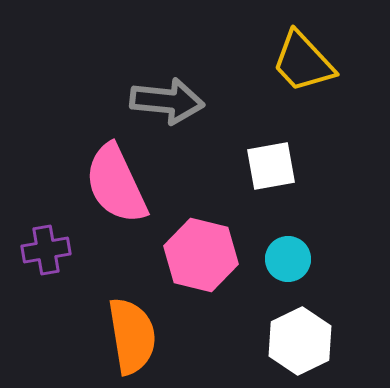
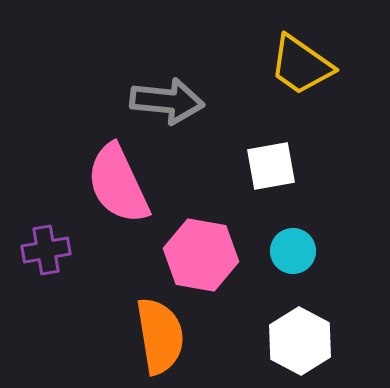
yellow trapezoid: moved 2 px left, 3 px down; rotated 12 degrees counterclockwise
pink semicircle: moved 2 px right
pink hexagon: rotated 4 degrees counterclockwise
cyan circle: moved 5 px right, 8 px up
orange semicircle: moved 28 px right
white hexagon: rotated 6 degrees counterclockwise
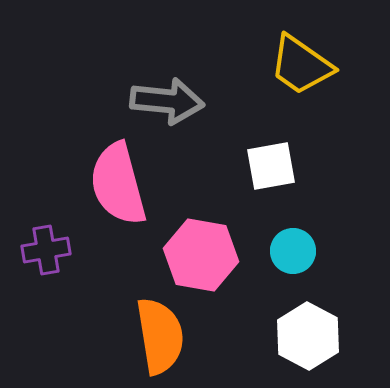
pink semicircle: rotated 10 degrees clockwise
white hexagon: moved 8 px right, 5 px up
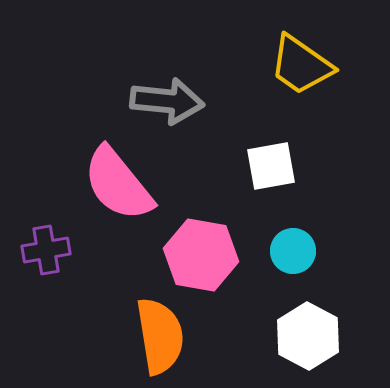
pink semicircle: rotated 24 degrees counterclockwise
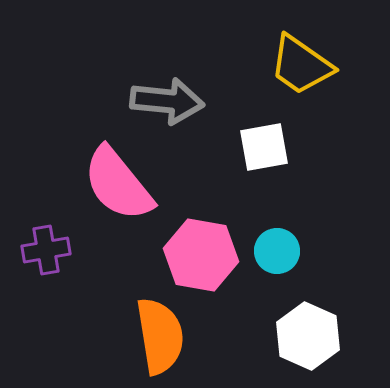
white square: moved 7 px left, 19 px up
cyan circle: moved 16 px left
white hexagon: rotated 4 degrees counterclockwise
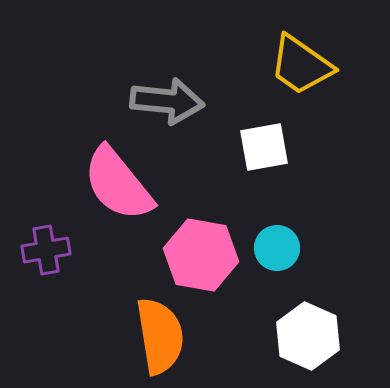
cyan circle: moved 3 px up
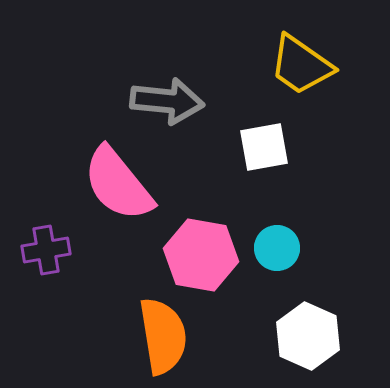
orange semicircle: moved 3 px right
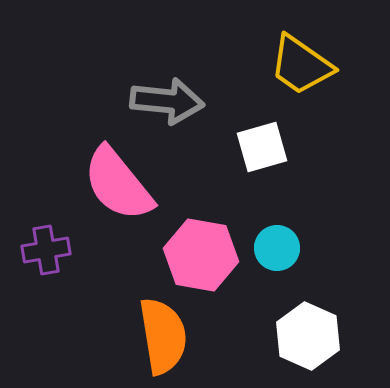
white square: moved 2 px left; rotated 6 degrees counterclockwise
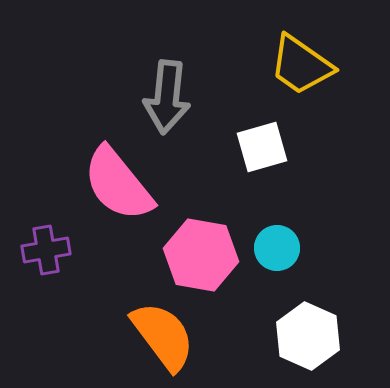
gray arrow: moved 4 px up; rotated 90 degrees clockwise
orange semicircle: rotated 28 degrees counterclockwise
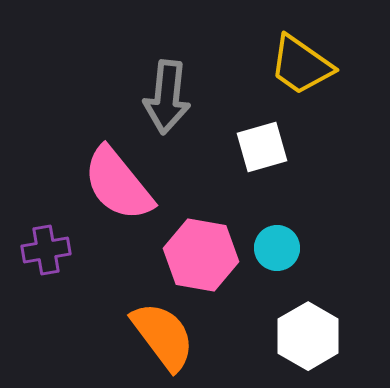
white hexagon: rotated 6 degrees clockwise
